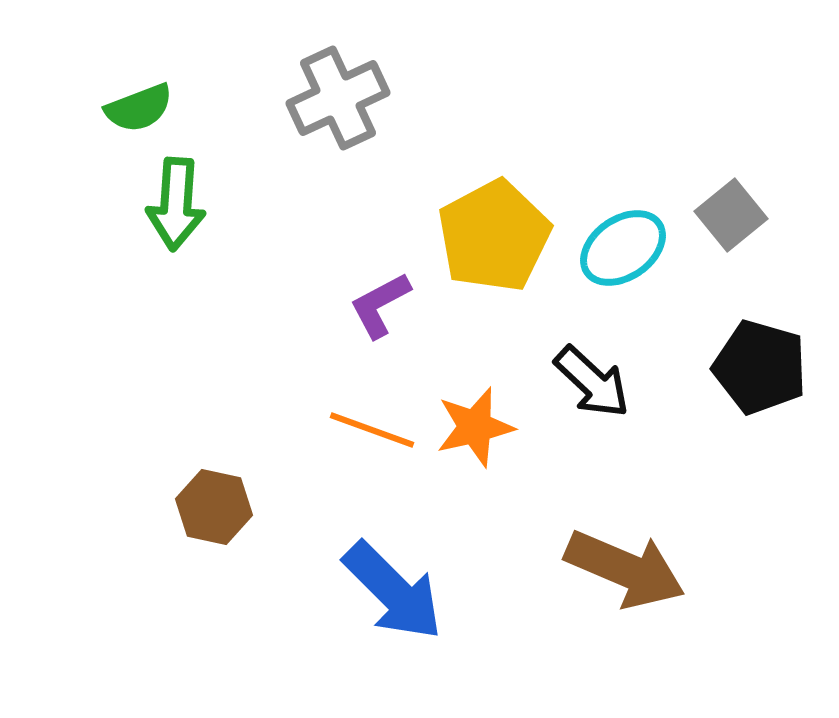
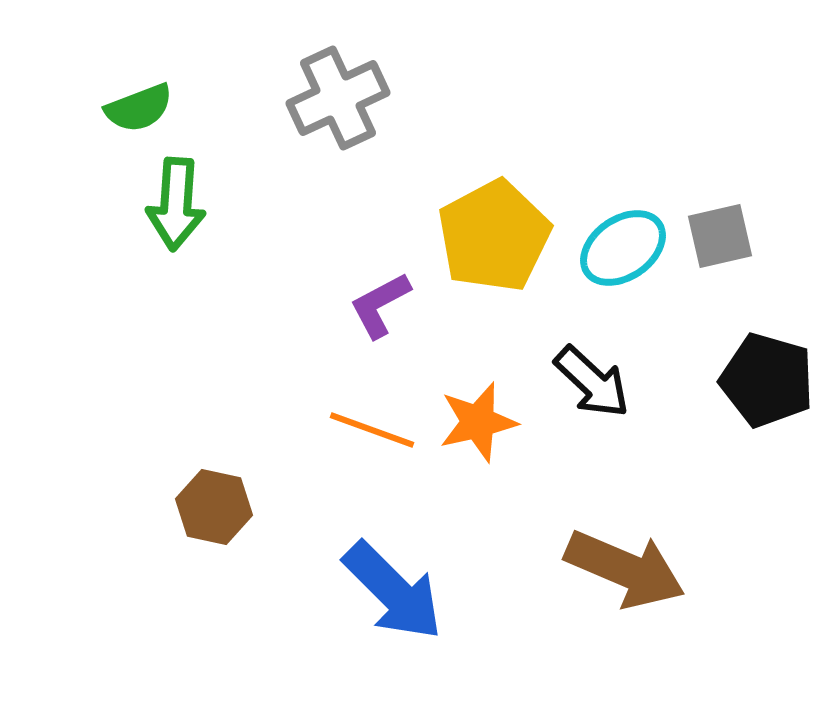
gray square: moved 11 px left, 21 px down; rotated 26 degrees clockwise
black pentagon: moved 7 px right, 13 px down
orange star: moved 3 px right, 5 px up
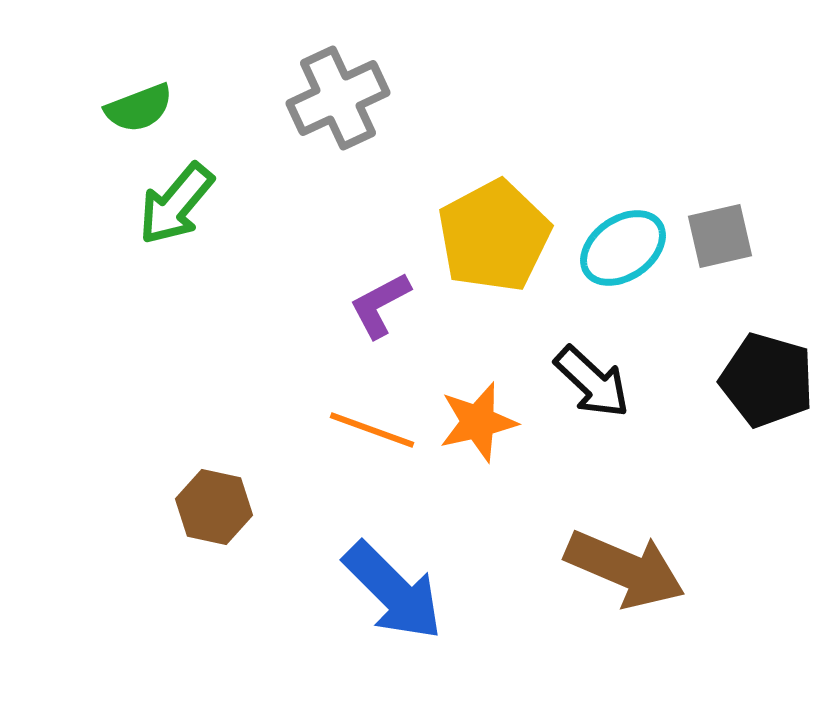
green arrow: rotated 36 degrees clockwise
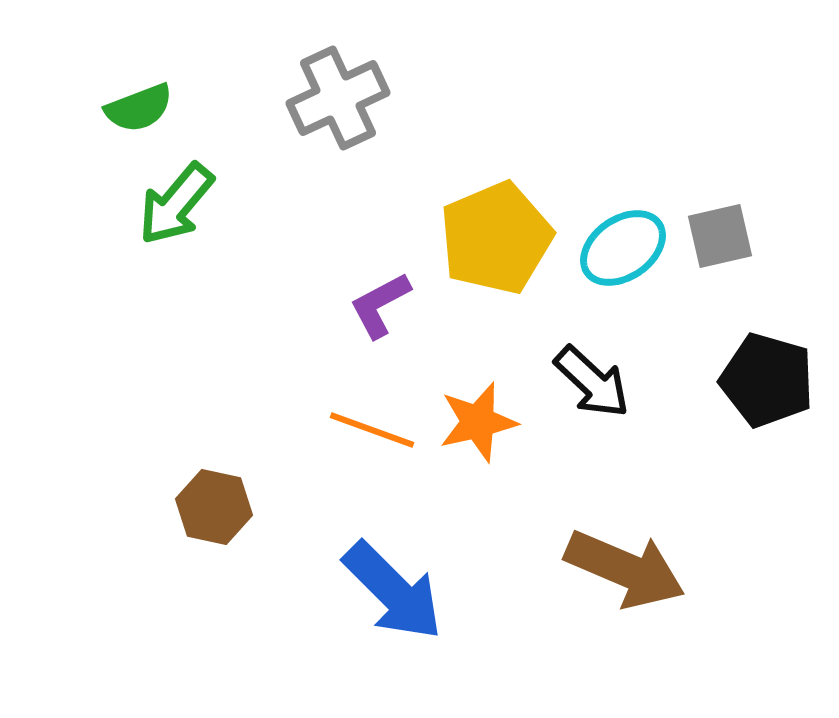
yellow pentagon: moved 2 px right, 2 px down; rotated 5 degrees clockwise
